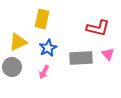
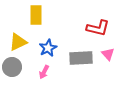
yellow rectangle: moved 6 px left, 4 px up; rotated 12 degrees counterclockwise
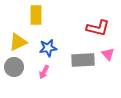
blue star: rotated 18 degrees clockwise
gray rectangle: moved 2 px right, 2 px down
gray circle: moved 2 px right
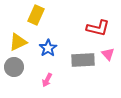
yellow rectangle: rotated 24 degrees clockwise
blue star: rotated 24 degrees counterclockwise
pink arrow: moved 3 px right, 8 px down
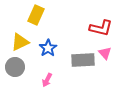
red L-shape: moved 3 px right
yellow triangle: moved 2 px right
pink triangle: moved 3 px left, 1 px up
gray circle: moved 1 px right
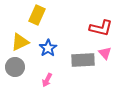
yellow rectangle: moved 1 px right
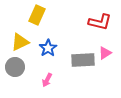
red L-shape: moved 1 px left, 6 px up
pink triangle: rotated 40 degrees clockwise
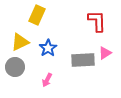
red L-shape: moved 3 px left, 1 px up; rotated 105 degrees counterclockwise
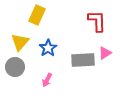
yellow triangle: rotated 24 degrees counterclockwise
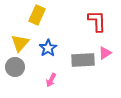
yellow triangle: moved 1 px down
pink arrow: moved 4 px right
